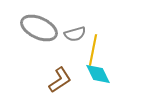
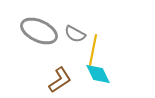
gray ellipse: moved 3 px down
gray semicircle: rotated 45 degrees clockwise
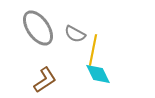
gray ellipse: moved 1 px left, 3 px up; rotated 30 degrees clockwise
brown L-shape: moved 15 px left
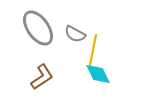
brown L-shape: moved 3 px left, 3 px up
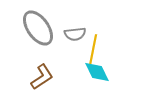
gray semicircle: rotated 35 degrees counterclockwise
cyan diamond: moved 1 px left, 2 px up
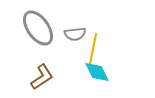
yellow line: moved 1 px up
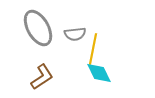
gray ellipse: rotated 6 degrees clockwise
cyan diamond: moved 2 px right, 1 px down
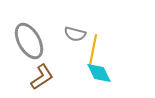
gray ellipse: moved 9 px left, 13 px down
gray semicircle: rotated 20 degrees clockwise
yellow line: moved 1 px down
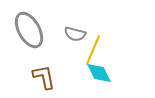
gray ellipse: moved 11 px up
yellow line: rotated 12 degrees clockwise
brown L-shape: moved 2 px right; rotated 68 degrees counterclockwise
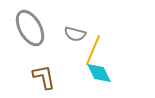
gray ellipse: moved 1 px right, 2 px up
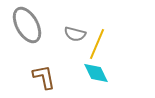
gray ellipse: moved 3 px left, 3 px up
yellow line: moved 4 px right, 6 px up
cyan diamond: moved 3 px left
